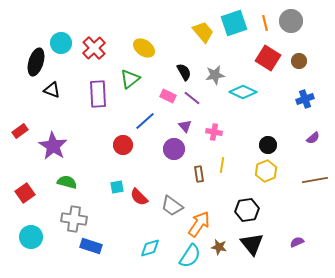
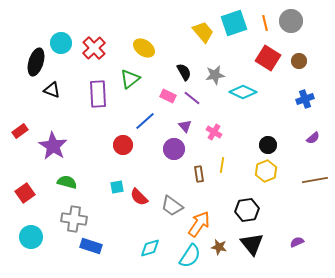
pink cross at (214, 132): rotated 21 degrees clockwise
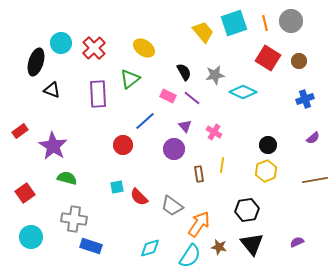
green semicircle at (67, 182): moved 4 px up
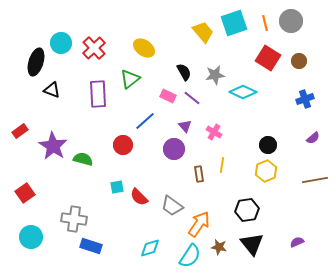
green semicircle at (67, 178): moved 16 px right, 19 px up
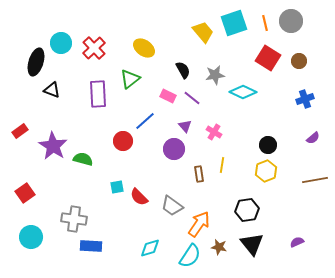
black semicircle at (184, 72): moved 1 px left, 2 px up
red circle at (123, 145): moved 4 px up
blue rectangle at (91, 246): rotated 15 degrees counterclockwise
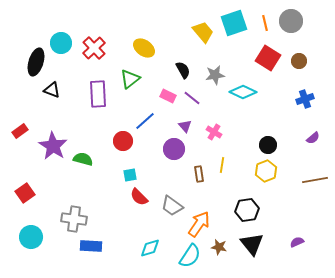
cyan square at (117, 187): moved 13 px right, 12 px up
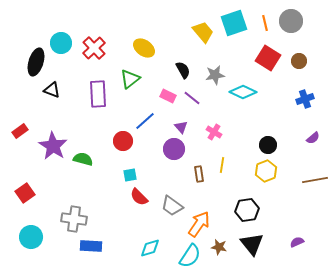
purple triangle at (185, 126): moved 4 px left, 1 px down
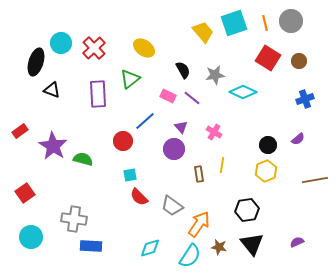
purple semicircle at (313, 138): moved 15 px left, 1 px down
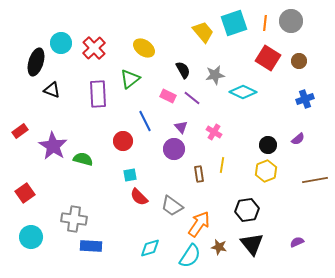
orange line at (265, 23): rotated 21 degrees clockwise
blue line at (145, 121): rotated 75 degrees counterclockwise
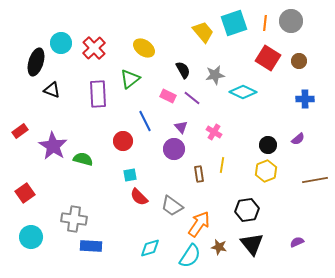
blue cross at (305, 99): rotated 18 degrees clockwise
